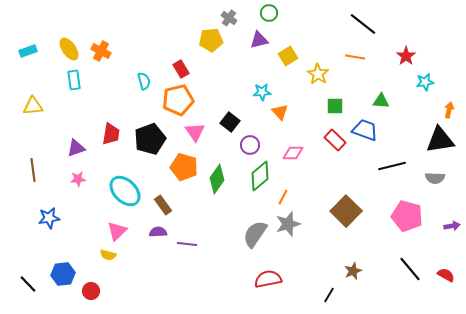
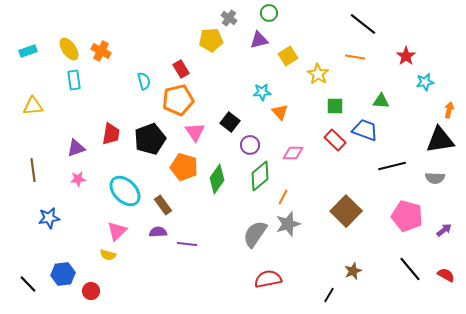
purple arrow at (452, 226): moved 8 px left, 4 px down; rotated 28 degrees counterclockwise
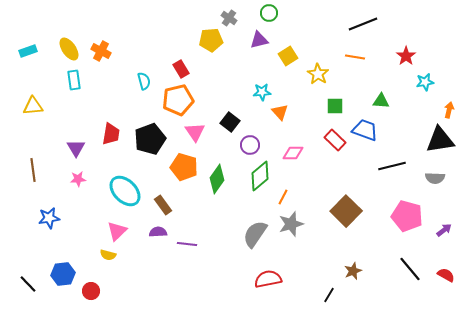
black line at (363, 24): rotated 60 degrees counterclockwise
purple triangle at (76, 148): rotated 42 degrees counterclockwise
gray star at (288, 224): moved 3 px right
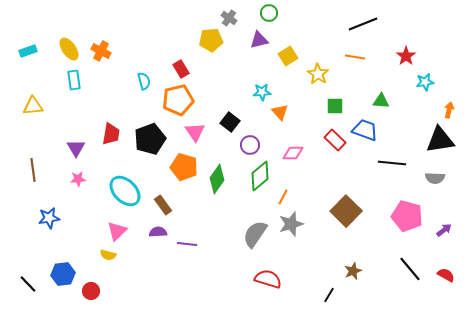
black line at (392, 166): moved 3 px up; rotated 20 degrees clockwise
red semicircle at (268, 279): rotated 28 degrees clockwise
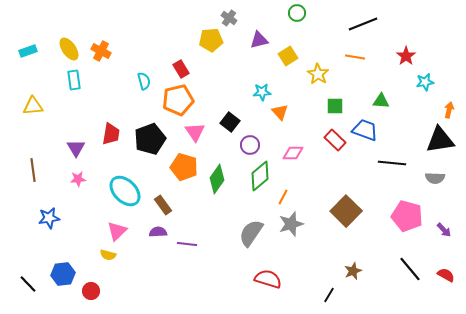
green circle at (269, 13): moved 28 px right
purple arrow at (444, 230): rotated 84 degrees clockwise
gray semicircle at (255, 234): moved 4 px left, 1 px up
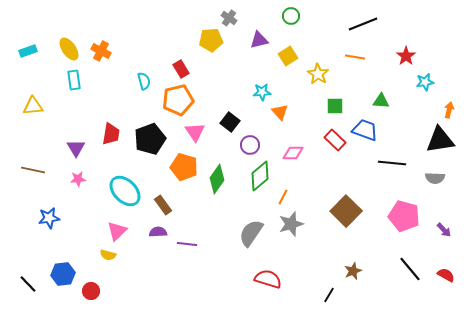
green circle at (297, 13): moved 6 px left, 3 px down
brown line at (33, 170): rotated 70 degrees counterclockwise
pink pentagon at (407, 216): moved 3 px left
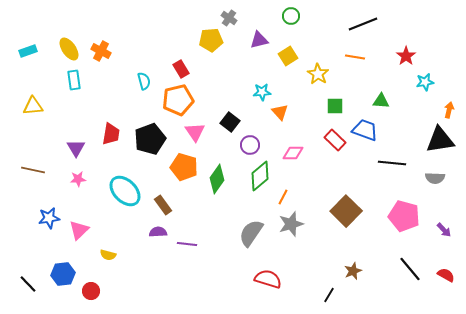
pink triangle at (117, 231): moved 38 px left, 1 px up
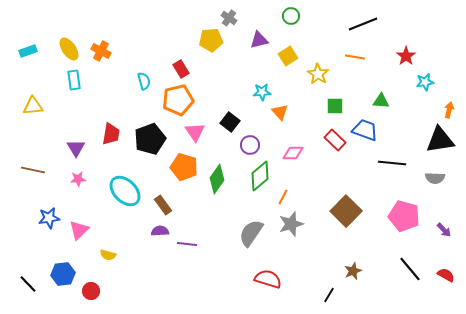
purple semicircle at (158, 232): moved 2 px right, 1 px up
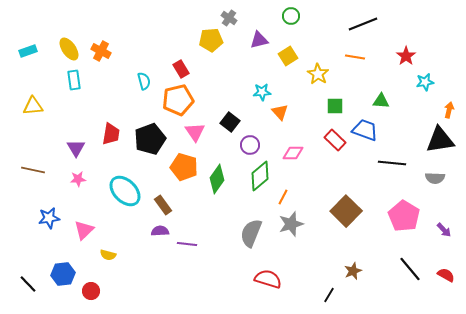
pink pentagon at (404, 216): rotated 16 degrees clockwise
pink triangle at (79, 230): moved 5 px right
gray semicircle at (251, 233): rotated 12 degrees counterclockwise
